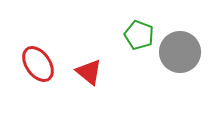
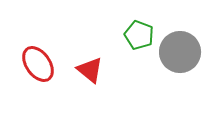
red triangle: moved 1 px right, 2 px up
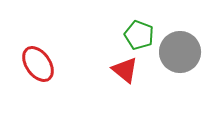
red triangle: moved 35 px right
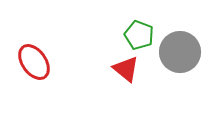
red ellipse: moved 4 px left, 2 px up
red triangle: moved 1 px right, 1 px up
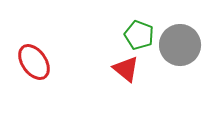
gray circle: moved 7 px up
